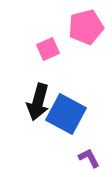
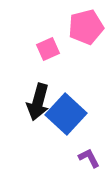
blue square: rotated 15 degrees clockwise
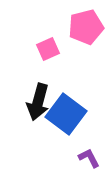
blue square: rotated 6 degrees counterclockwise
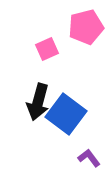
pink square: moved 1 px left
purple L-shape: rotated 10 degrees counterclockwise
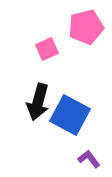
blue square: moved 4 px right, 1 px down; rotated 9 degrees counterclockwise
purple L-shape: moved 1 px down
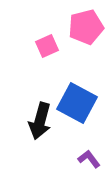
pink square: moved 3 px up
black arrow: moved 2 px right, 19 px down
blue square: moved 7 px right, 12 px up
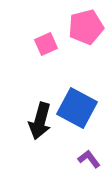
pink square: moved 1 px left, 2 px up
blue square: moved 5 px down
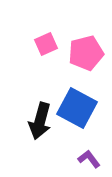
pink pentagon: moved 26 px down
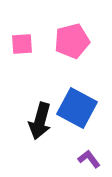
pink square: moved 24 px left; rotated 20 degrees clockwise
pink pentagon: moved 14 px left, 12 px up
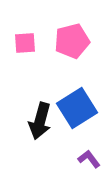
pink square: moved 3 px right, 1 px up
blue square: rotated 30 degrees clockwise
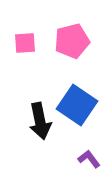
blue square: moved 3 px up; rotated 24 degrees counterclockwise
black arrow: rotated 27 degrees counterclockwise
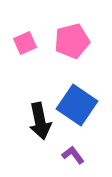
pink square: rotated 20 degrees counterclockwise
purple L-shape: moved 16 px left, 4 px up
